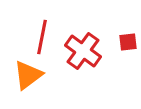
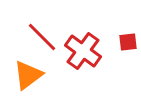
red line: rotated 56 degrees counterclockwise
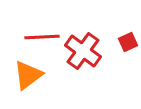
red line: rotated 48 degrees counterclockwise
red square: rotated 18 degrees counterclockwise
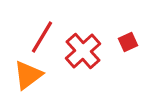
red line: rotated 56 degrees counterclockwise
red cross: rotated 12 degrees clockwise
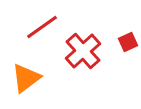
red line: moved 10 px up; rotated 24 degrees clockwise
orange triangle: moved 2 px left, 3 px down
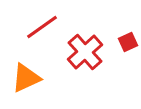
red cross: moved 2 px right, 1 px down
orange triangle: rotated 12 degrees clockwise
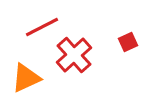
red line: rotated 8 degrees clockwise
red cross: moved 11 px left, 3 px down
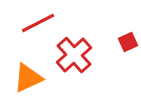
red line: moved 4 px left, 4 px up
orange triangle: moved 2 px right
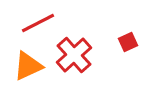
orange triangle: moved 12 px up
